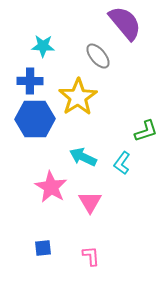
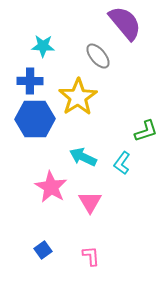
blue square: moved 2 px down; rotated 30 degrees counterclockwise
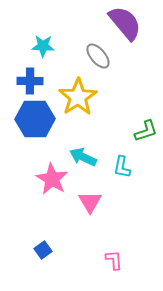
cyan L-shape: moved 4 px down; rotated 25 degrees counterclockwise
pink star: moved 1 px right, 8 px up
pink L-shape: moved 23 px right, 4 px down
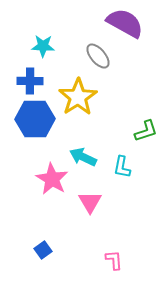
purple semicircle: rotated 21 degrees counterclockwise
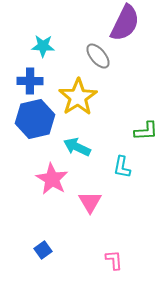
purple semicircle: rotated 87 degrees clockwise
blue hexagon: rotated 12 degrees counterclockwise
green L-shape: rotated 15 degrees clockwise
cyan arrow: moved 6 px left, 10 px up
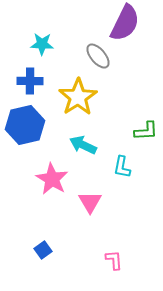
cyan star: moved 1 px left, 2 px up
blue hexagon: moved 10 px left, 6 px down
cyan arrow: moved 6 px right, 2 px up
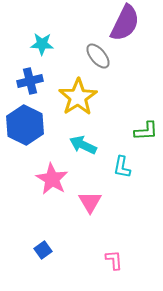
blue cross: rotated 15 degrees counterclockwise
blue hexagon: rotated 21 degrees counterclockwise
